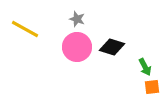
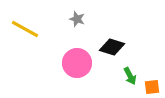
pink circle: moved 16 px down
green arrow: moved 15 px left, 9 px down
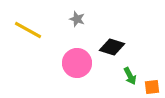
yellow line: moved 3 px right, 1 px down
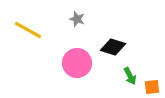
black diamond: moved 1 px right
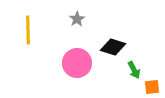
gray star: rotated 21 degrees clockwise
yellow line: rotated 60 degrees clockwise
green arrow: moved 4 px right, 6 px up
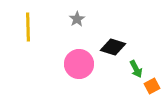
yellow line: moved 3 px up
pink circle: moved 2 px right, 1 px down
green arrow: moved 2 px right, 1 px up
orange square: moved 1 px up; rotated 21 degrees counterclockwise
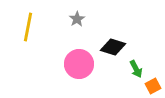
yellow line: rotated 12 degrees clockwise
orange square: moved 1 px right
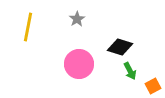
black diamond: moved 7 px right
green arrow: moved 6 px left, 2 px down
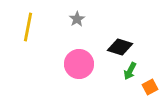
green arrow: rotated 54 degrees clockwise
orange square: moved 3 px left, 1 px down
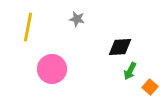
gray star: rotated 28 degrees counterclockwise
black diamond: rotated 20 degrees counterclockwise
pink circle: moved 27 px left, 5 px down
orange square: rotated 21 degrees counterclockwise
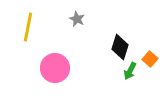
gray star: rotated 14 degrees clockwise
black diamond: rotated 70 degrees counterclockwise
pink circle: moved 3 px right, 1 px up
orange square: moved 28 px up
